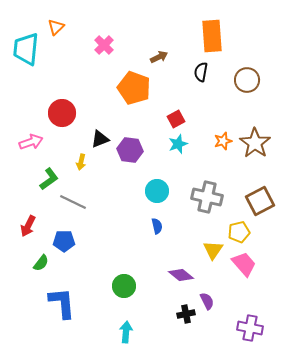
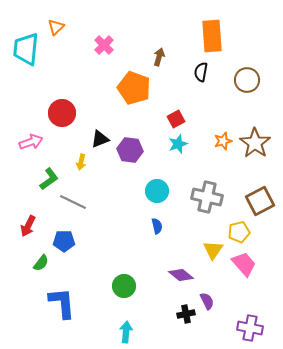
brown arrow: rotated 48 degrees counterclockwise
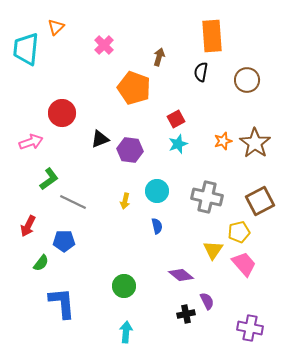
yellow arrow: moved 44 px right, 39 px down
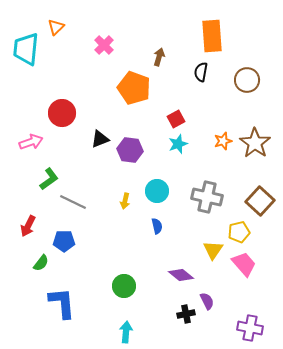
brown square: rotated 20 degrees counterclockwise
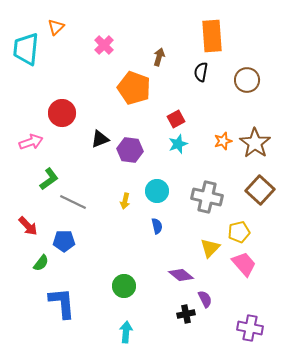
brown square: moved 11 px up
red arrow: rotated 70 degrees counterclockwise
yellow triangle: moved 3 px left, 2 px up; rotated 10 degrees clockwise
purple semicircle: moved 2 px left, 2 px up
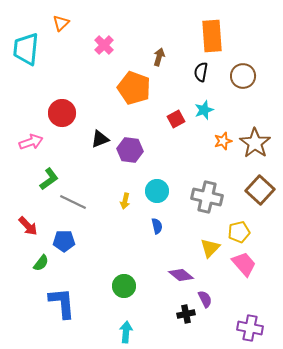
orange triangle: moved 5 px right, 4 px up
brown circle: moved 4 px left, 4 px up
cyan star: moved 26 px right, 34 px up
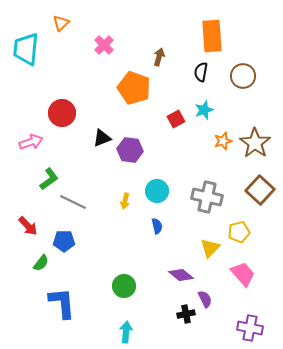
black triangle: moved 2 px right, 1 px up
pink trapezoid: moved 1 px left, 10 px down
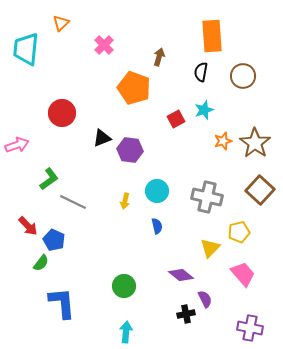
pink arrow: moved 14 px left, 3 px down
blue pentagon: moved 10 px left, 1 px up; rotated 25 degrees clockwise
